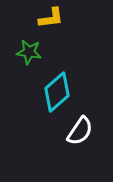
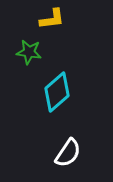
yellow L-shape: moved 1 px right, 1 px down
white semicircle: moved 12 px left, 22 px down
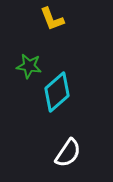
yellow L-shape: rotated 76 degrees clockwise
green star: moved 14 px down
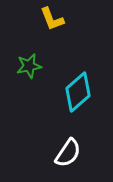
green star: rotated 20 degrees counterclockwise
cyan diamond: moved 21 px right
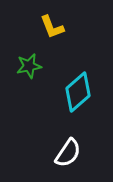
yellow L-shape: moved 8 px down
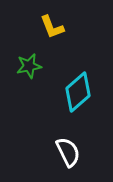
white semicircle: moved 1 px up; rotated 60 degrees counterclockwise
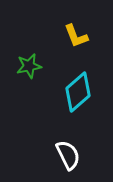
yellow L-shape: moved 24 px right, 9 px down
white semicircle: moved 3 px down
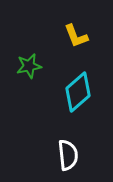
white semicircle: rotated 20 degrees clockwise
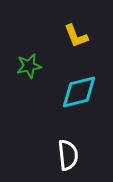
cyan diamond: moved 1 px right; rotated 27 degrees clockwise
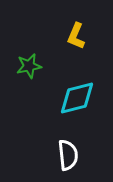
yellow L-shape: rotated 44 degrees clockwise
cyan diamond: moved 2 px left, 6 px down
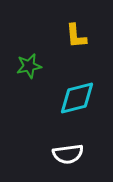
yellow L-shape: rotated 28 degrees counterclockwise
white semicircle: moved 1 px up; rotated 88 degrees clockwise
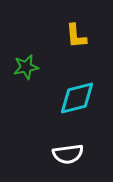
green star: moved 3 px left, 1 px down
